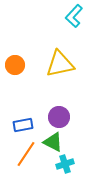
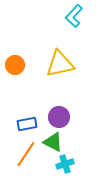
blue rectangle: moved 4 px right, 1 px up
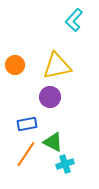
cyan L-shape: moved 4 px down
yellow triangle: moved 3 px left, 2 px down
purple circle: moved 9 px left, 20 px up
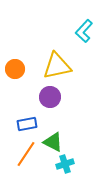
cyan L-shape: moved 10 px right, 11 px down
orange circle: moved 4 px down
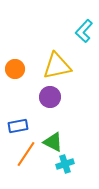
blue rectangle: moved 9 px left, 2 px down
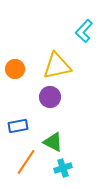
orange line: moved 8 px down
cyan cross: moved 2 px left, 4 px down
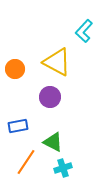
yellow triangle: moved 4 px up; rotated 40 degrees clockwise
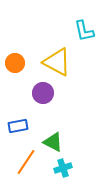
cyan L-shape: rotated 55 degrees counterclockwise
orange circle: moved 6 px up
purple circle: moved 7 px left, 4 px up
